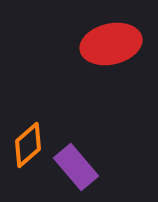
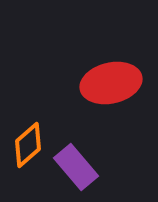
red ellipse: moved 39 px down
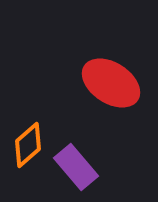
red ellipse: rotated 46 degrees clockwise
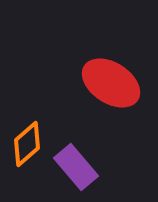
orange diamond: moved 1 px left, 1 px up
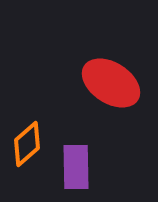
purple rectangle: rotated 39 degrees clockwise
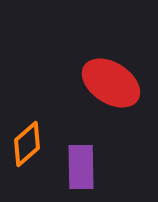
purple rectangle: moved 5 px right
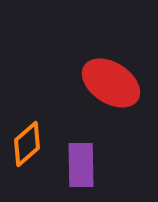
purple rectangle: moved 2 px up
